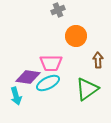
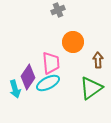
orange circle: moved 3 px left, 6 px down
pink trapezoid: rotated 95 degrees counterclockwise
purple diamond: rotated 65 degrees counterclockwise
green triangle: moved 4 px right, 1 px up
cyan arrow: moved 1 px left, 7 px up
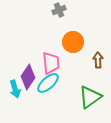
gray cross: moved 1 px right
cyan ellipse: rotated 15 degrees counterclockwise
green triangle: moved 1 px left, 9 px down
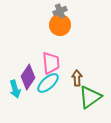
gray cross: moved 1 px right, 1 px down
orange circle: moved 13 px left, 17 px up
brown arrow: moved 21 px left, 18 px down
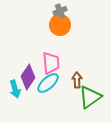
brown arrow: moved 2 px down
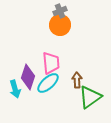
purple diamond: rotated 15 degrees counterclockwise
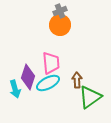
cyan ellipse: rotated 15 degrees clockwise
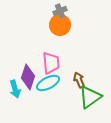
brown arrow: moved 2 px right; rotated 21 degrees counterclockwise
